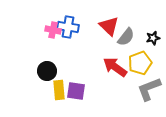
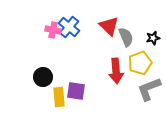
blue cross: moved 1 px right; rotated 30 degrees clockwise
gray semicircle: rotated 60 degrees counterclockwise
red arrow: moved 1 px right, 4 px down; rotated 130 degrees counterclockwise
black circle: moved 4 px left, 6 px down
yellow rectangle: moved 7 px down
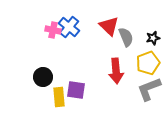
yellow pentagon: moved 8 px right
purple square: moved 1 px up
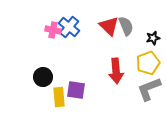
gray semicircle: moved 11 px up
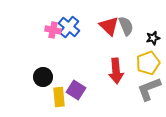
purple square: rotated 24 degrees clockwise
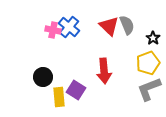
gray semicircle: moved 1 px right, 1 px up
black star: rotated 24 degrees counterclockwise
red arrow: moved 12 px left
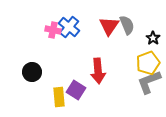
red triangle: rotated 20 degrees clockwise
red arrow: moved 6 px left
black circle: moved 11 px left, 5 px up
gray L-shape: moved 7 px up
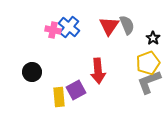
purple square: rotated 30 degrees clockwise
